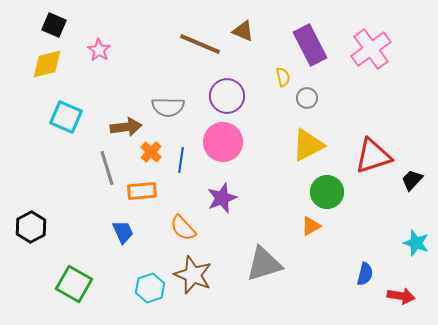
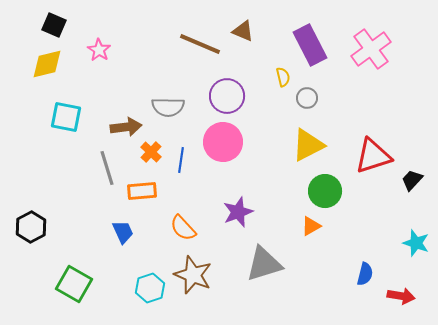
cyan square: rotated 12 degrees counterclockwise
green circle: moved 2 px left, 1 px up
purple star: moved 16 px right, 14 px down
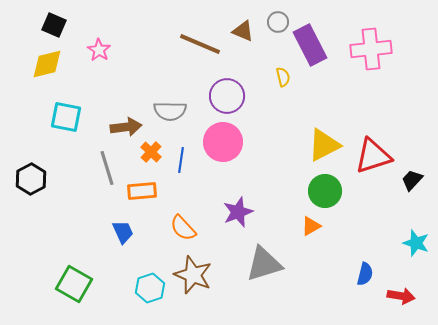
pink cross: rotated 30 degrees clockwise
gray circle: moved 29 px left, 76 px up
gray semicircle: moved 2 px right, 4 px down
yellow triangle: moved 16 px right
black hexagon: moved 48 px up
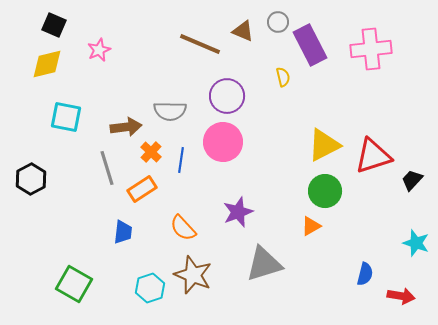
pink star: rotated 15 degrees clockwise
orange rectangle: moved 2 px up; rotated 28 degrees counterclockwise
blue trapezoid: rotated 30 degrees clockwise
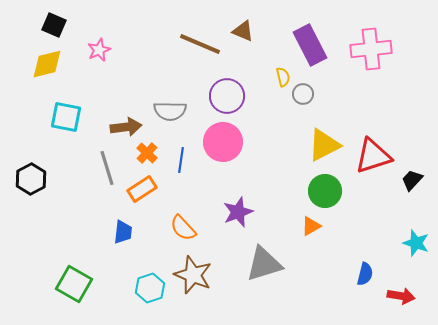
gray circle: moved 25 px right, 72 px down
orange cross: moved 4 px left, 1 px down
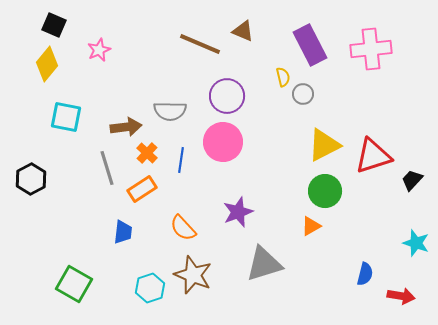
yellow diamond: rotated 36 degrees counterclockwise
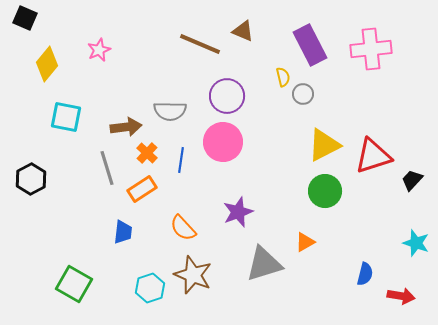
black square: moved 29 px left, 7 px up
orange triangle: moved 6 px left, 16 px down
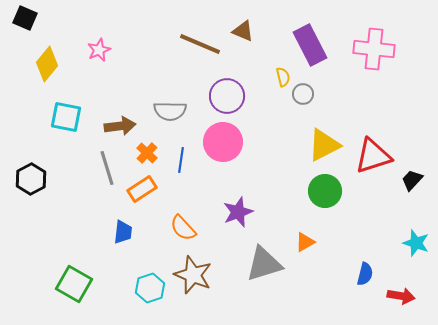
pink cross: moved 3 px right; rotated 12 degrees clockwise
brown arrow: moved 6 px left, 1 px up
